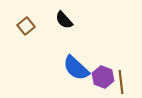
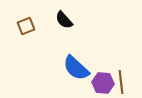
brown square: rotated 18 degrees clockwise
purple hexagon: moved 6 px down; rotated 15 degrees counterclockwise
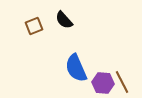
brown square: moved 8 px right
blue semicircle: rotated 24 degrees clockwise
brown line: moved 1 px right; rotated 20 degrees counterclockwise
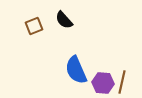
blue semicircle: moved 2 px down
brown line: rotated 40 degrees clockwise
